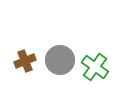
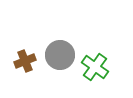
gray circle: moved 5 px up
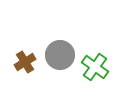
brown cross: moved 1 px down; rotated 10 degrees counterclockwise
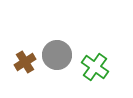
gray circle: moved 3 px left
